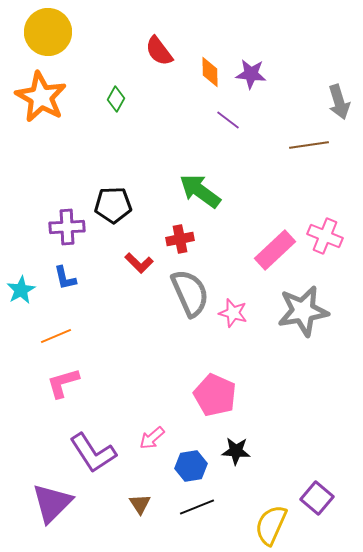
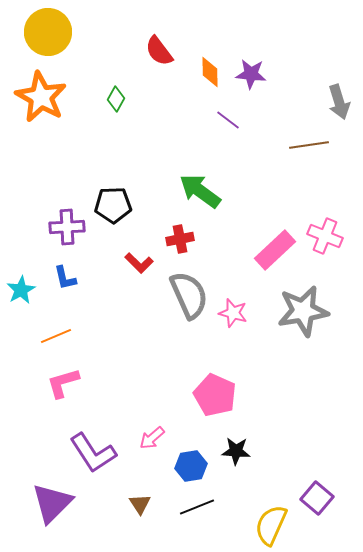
gray semicircle: moved 1 px left, 2 px down
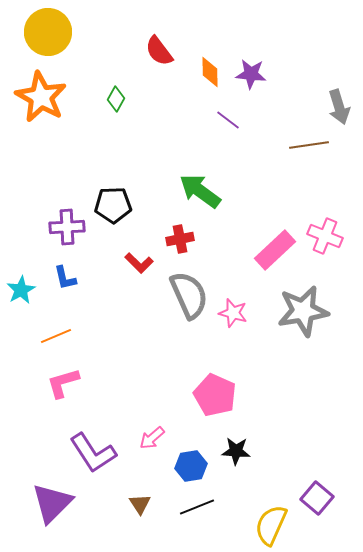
gray arrow: moved 5 px down
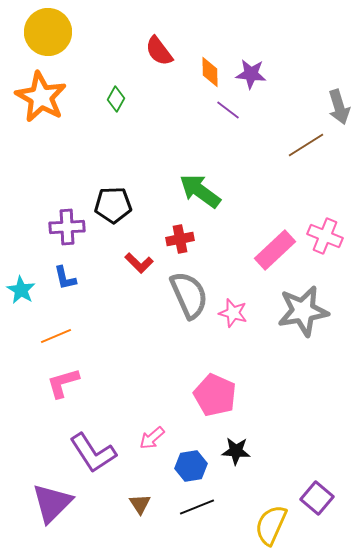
purple line: moved 10 px up
brown line: moved 3 px left; rotated 24 degrees counterclockwise
cyan star: rotated 12 degrees counterclockwise
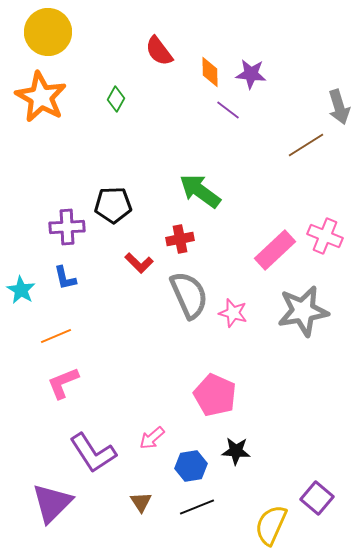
pink L-shape: rotated 6 degrees counterclockwise
brown triangle: moved 1 px right, 2 px up
